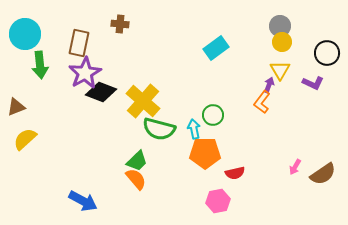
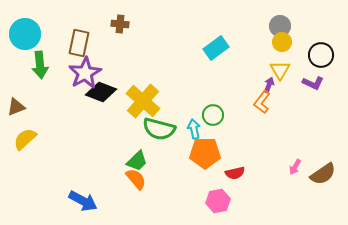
black circle: moved 6 px left, 2 px down
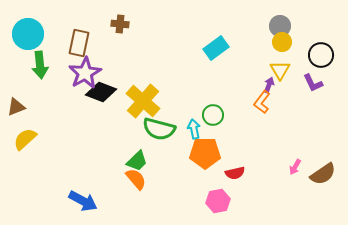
cyan circle: moved 3 px right
purple L-shape: rotated 40 degrees clockwise
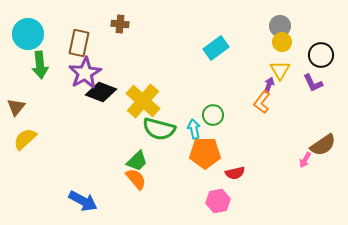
brown triangle: rotated 30 degrees counterclockwise
pink arrow: moved 10 px right, 7 px up
brown semicircle: moved 29 px up
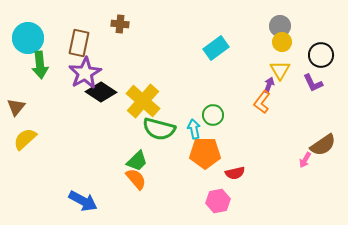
cyan circle: moved 4 px down
black diamond: rotated 12 degrees clockwise
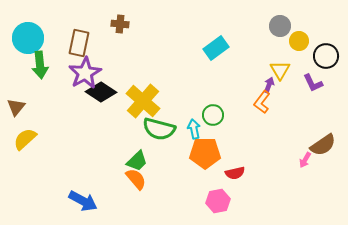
yellow circle: moved 17 px right, 1 px up
black circle: moved 5 px right, 1 px down
